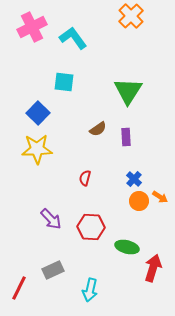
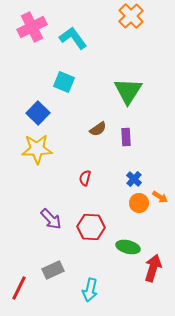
cyan square: rotated 15 degrees clockwise
orange circle: moved 2 px down
green ellipse: moved 1 px right
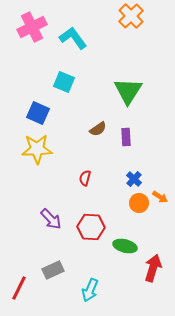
blue square: rotated 20 degrees counterclockwise
green ellipse: moved 3 px left, 1 px up
cyan arrow: rotated 10 degrees clockwise
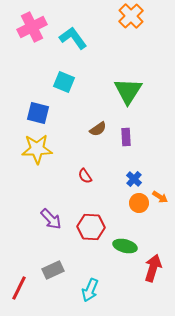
blue square: rotated 10 degrees counterclockwise
red semicircle: moved 2 px up; rotated 49 degrees counterclockwise
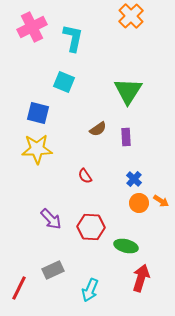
cyan L-shape: rotated 48 degrees clockwise
orange arrow: moved 1 px right, 4 px down
green ellipse: moved 1 px right
red arrow: moved 12 px left, 10 px down
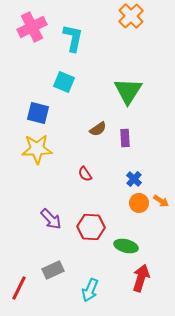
purple rectangle: moved 1 px left, 1 px down
red semicircle: moved 2 px up
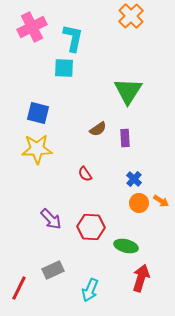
cyan square: moved 14 px up; rotated 20 degrees counterclockwise
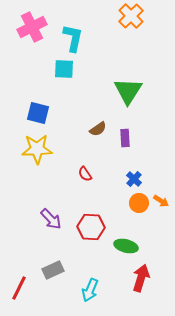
cyan square: moved 1 px down
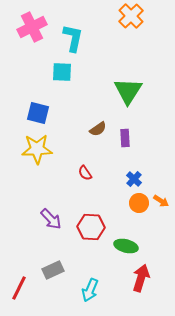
cyan square: moved 2 px left, 3 px down
red semicircle: moved 1 px up
